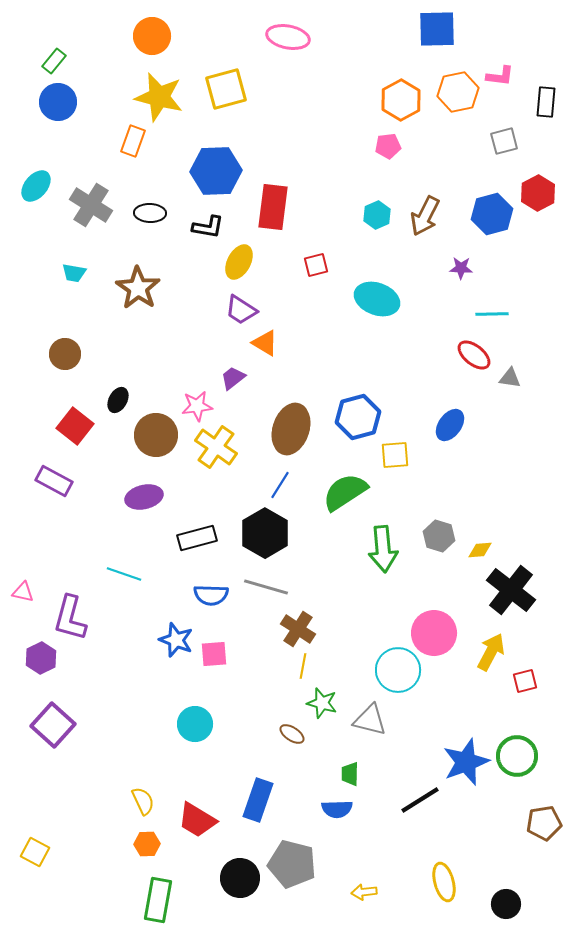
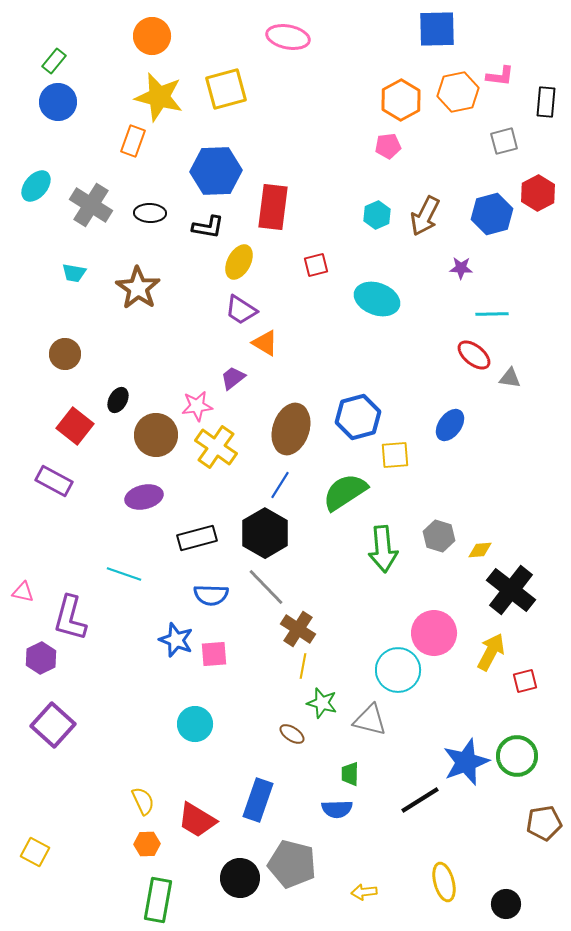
gray line at (266, 587): rotated 30 degrees clockwise
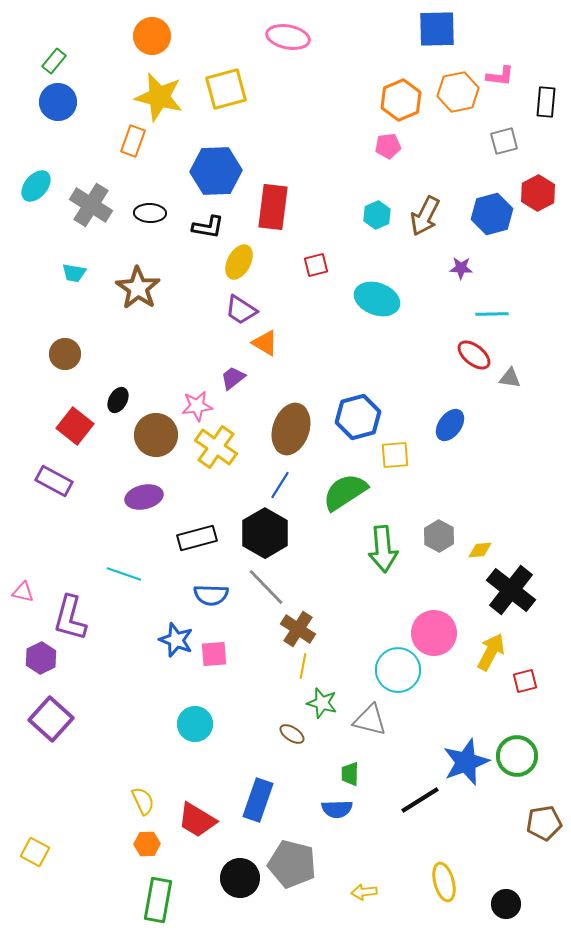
orange hexagon at (401, 100): rotated 6 degrees clockwise
gray hexagon at (439, 536): rotated 12 degrees clockwise
purple square at (53, 725): moved 2 px left, 6 px up
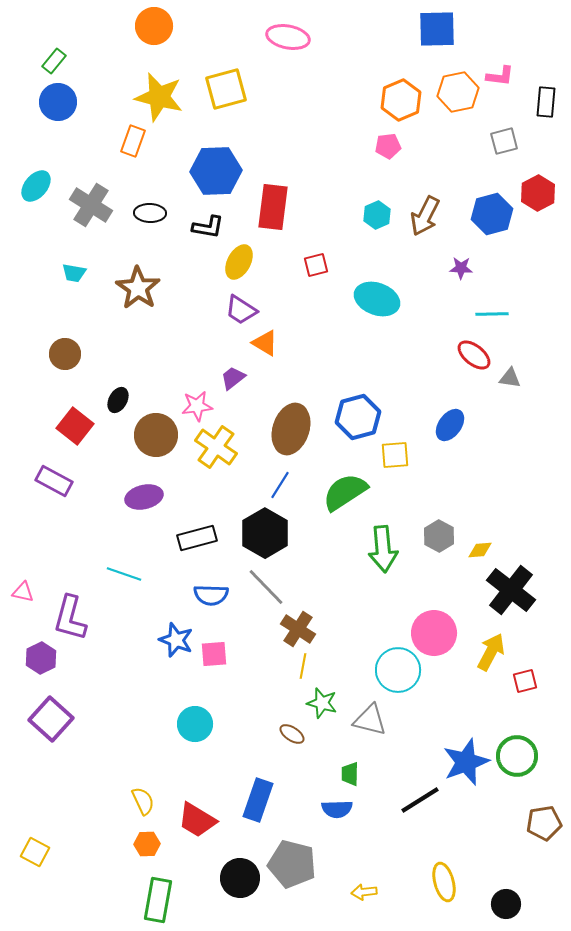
orange circle at (152, 36): moved 2 px right, 10 px up
